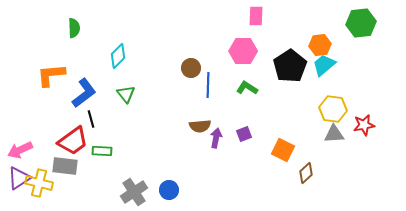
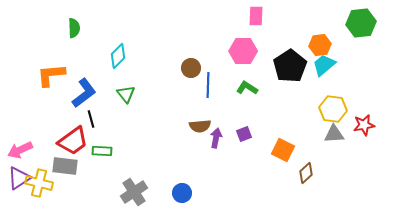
blue circle: moved 13 px right, 3 px down
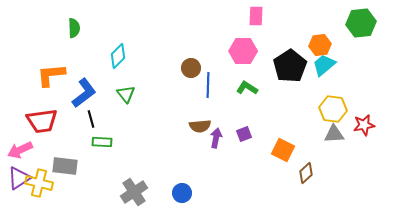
red trapezoid: moved 31 px left, 20 px up; rotated 28 degrees clockwise
green rectangle: moved 9 px up
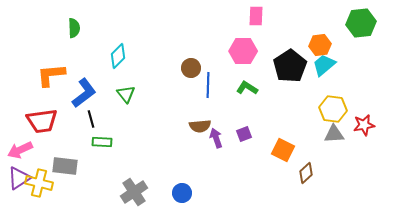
purple arrow: rotated 30 degrees counterclockwise
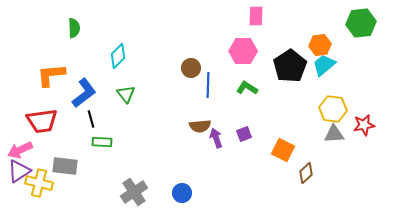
purple triangle: moved 7 px up
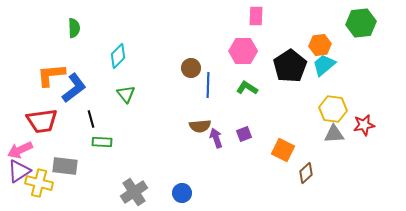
blue L-shape: moved 10 px left, 5 px up
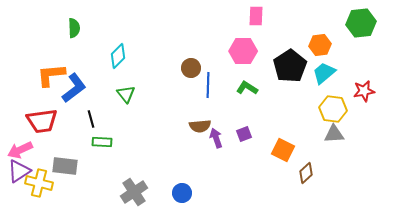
cyan trapezoid: moved 8 px down
red star: moved 34 px up
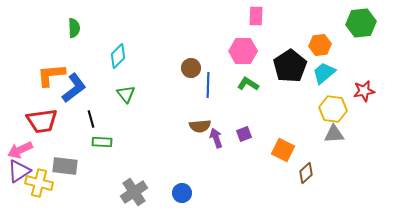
green L-shape: moved 1 px right, 4 px up
